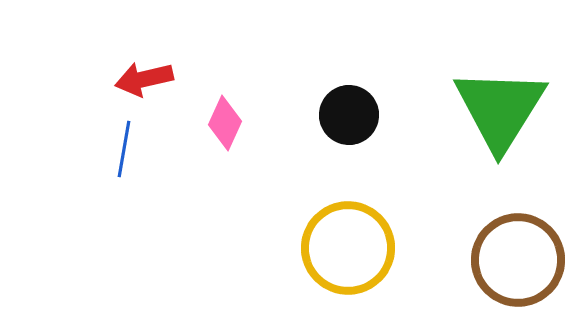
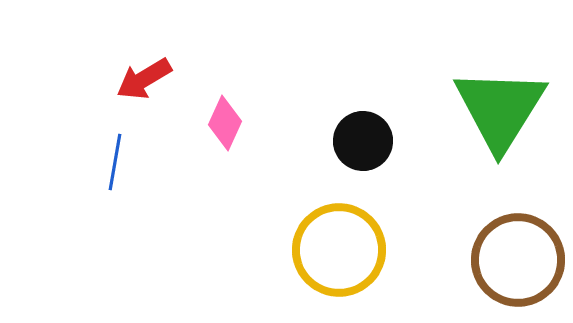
red arrow: rotated 18 degrees counterclockwise
black circle: moved 14 px right, 26 px down
blue line: moved 9 px left, 13 px down
yellow circle: moved 9 px left, 2 px down
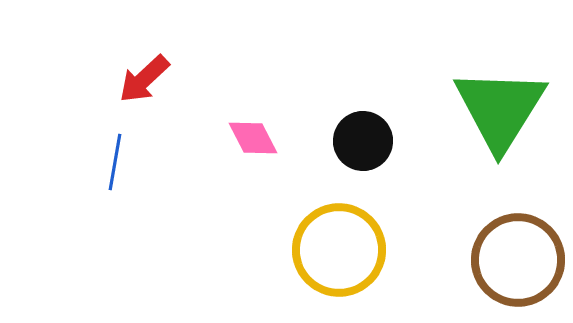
red arrow: rotated 12 degrees counterclockwise
pink diamond: moved 28 px right, 15 px down; rotated 52 degrees counterclockwise
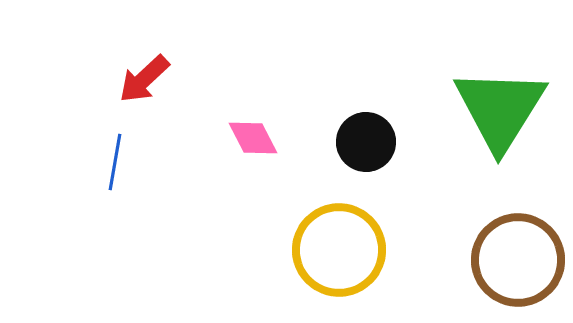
black circle: moved 3 px right, 1 px down
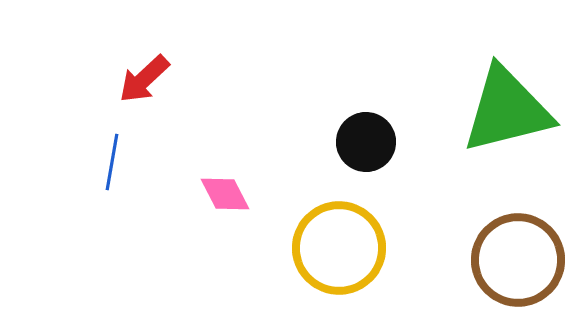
green triangle: moved 7 px right, 1 px down; rotated 44 degrees clockwise
pink diamond: moved 28 px left, 56 px down
blue line: moved 3 px left
yellow circle: moved 2 px up
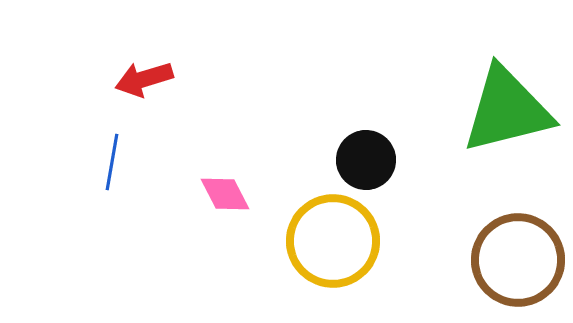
red arrow: rotated 26 degrees clockwise
black circle: moved 18 px down
yellow circle: moved 6 px left, 7 px up
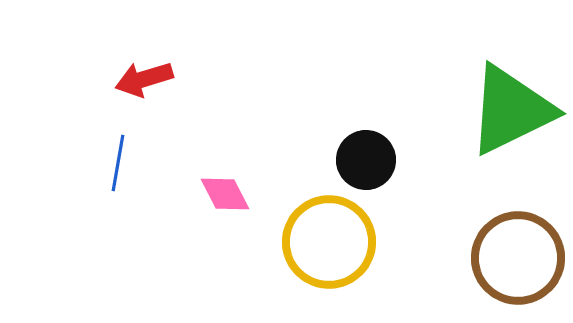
green triangle: moved 4 px right; rotated 12 degrees counterclockwise
blue line: moved 6 px right, 1 px down
yellow circle: moved 4 px left, 1 px down
brown circle: moved 2 px up
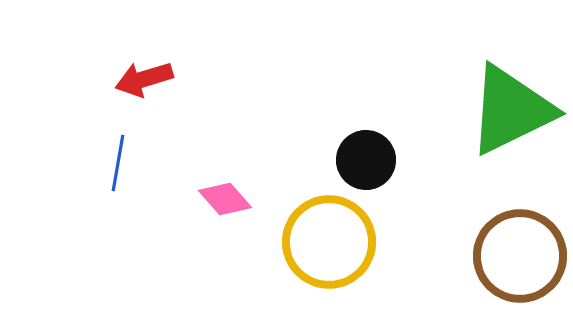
pink diamond: moved 5 px down; rotated 14 degrees counterclockwise
brown circle: moved 2 px right, 2 px up
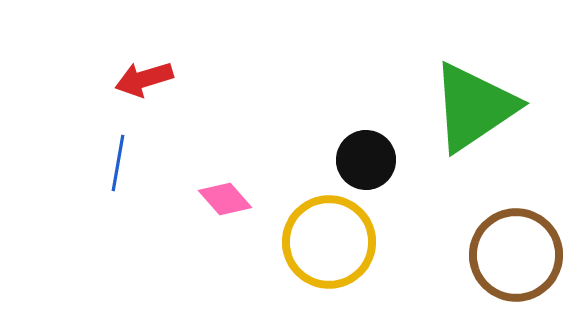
green triangle: moved 37 px left, 3 px up; rotated 8 degrees counterclockwise
brown circle: moved 4 px left, 1 px up
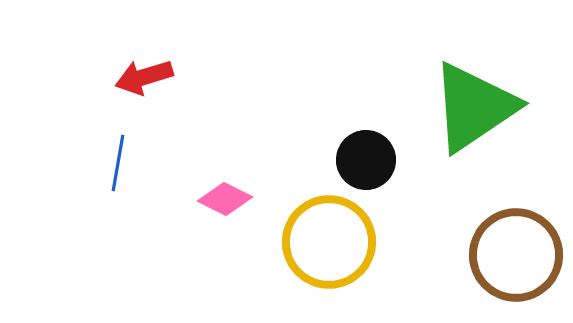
red arrow: moved 2 px up
pink diamond: rotated 22 degrees counterclockwise
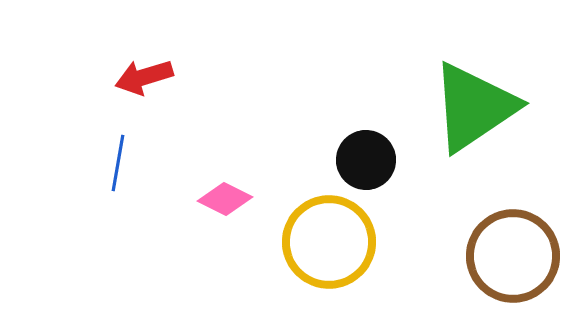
brown circle: moved 3 px left, 1 px down
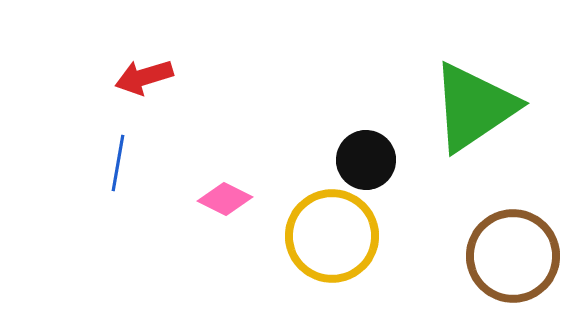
yellow circle: moved 3 px right, 6 px up
